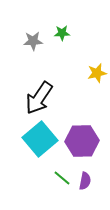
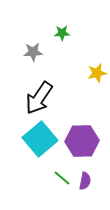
gray star: moved 11 px down
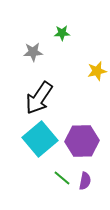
yellow star: moved 2 px up
